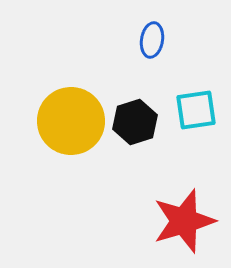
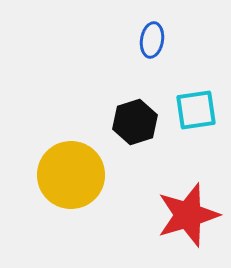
yellow circle: moved 54 px down
red star: moved 4 px right, 6 px up
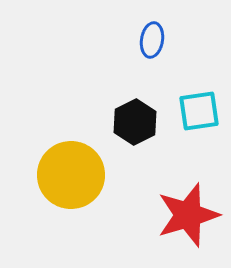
cyan square: moved 3 px right, 1 px down
black hexagon: rotated 9 degrees counterclockwise
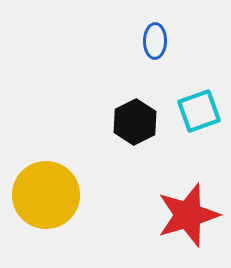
blue ellipse: moved 3 px right, 1 px down; rotated 8 degrees counterclockwise
cyan square: rotated 12 degrees counterclockwise
yellow circle: moved 25 px left, 20 px down
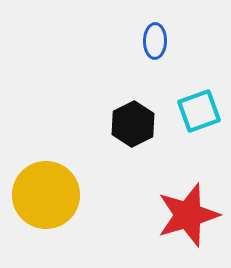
black hexagon: moved 2 px left, 2 px down
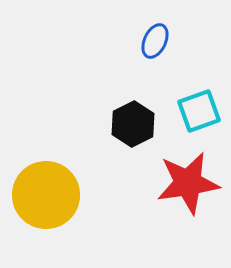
blue ellipse: rotated 24 degrees clockwise
red star: moved 32 px up; rotated 8 degrees clockwise
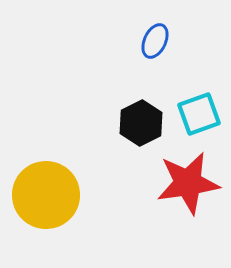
cyan square: moved 3 px down
black hexagon: moved 8 px right, 1 px up
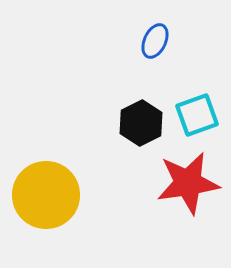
cyan square: moved 2 px left, 1 px down
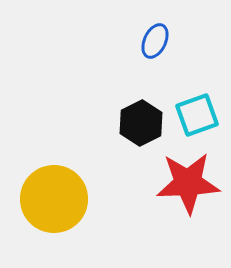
red star: rotated 6 degrees clockwise
yellow circle: moved 8 px right, 4 px down
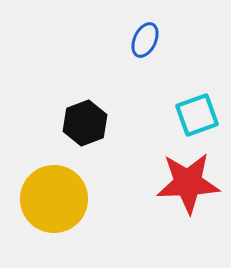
blue ellipse: moved 10 px left, 1 px up
black hexagon: moved 56 px left; rotated 6 degrees clockwise
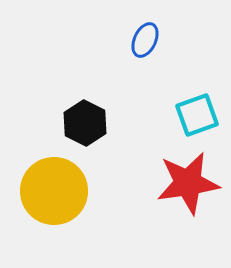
black hexagon: rotated 12 degrees counterclockwise
red star: rotated 6 degrees counterclockwise
yellow circle: moved 8 px up
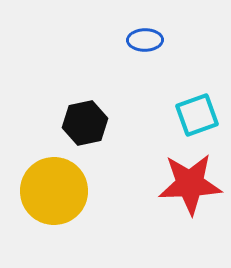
blue ellipse: rotated 64 degrees clockwise
black hexagon: rotated 21 degrees clockwise
red star: moved 2 px right, 1 px down; rotated 6 degrees clockwise
